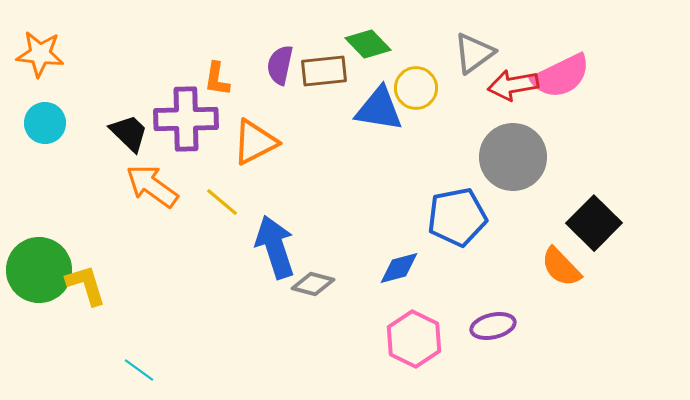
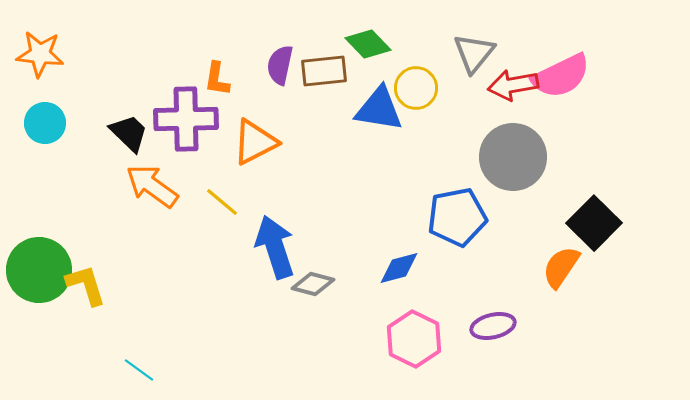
gray triangle: rotated 15 degrees counterclockwise
orange semicircle: rotated 78 degrees clockwise
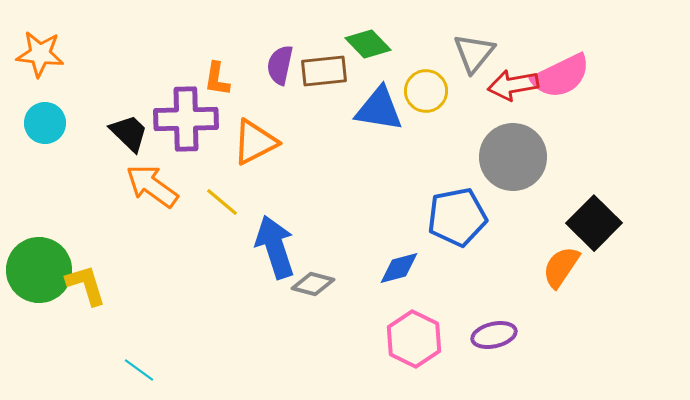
yellow circle: moved 10 px right, 3 px down
purple ellipse: moved 1 px right, 9 px down
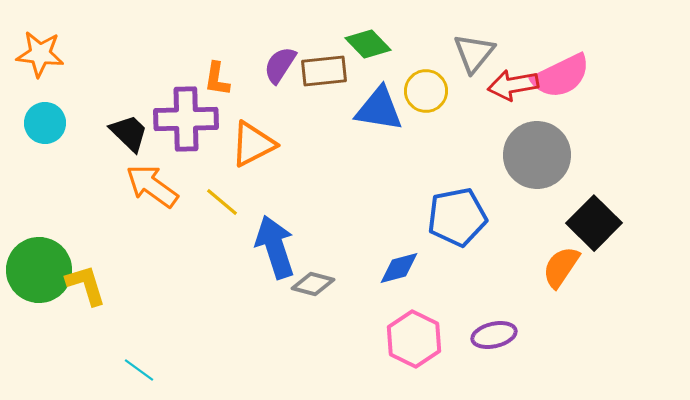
purple semicircle: rotated 21 degrees clockwise
orange triangle: moved 2 px left, 2 px down
gray circle: moved 24 px right, 2 px up
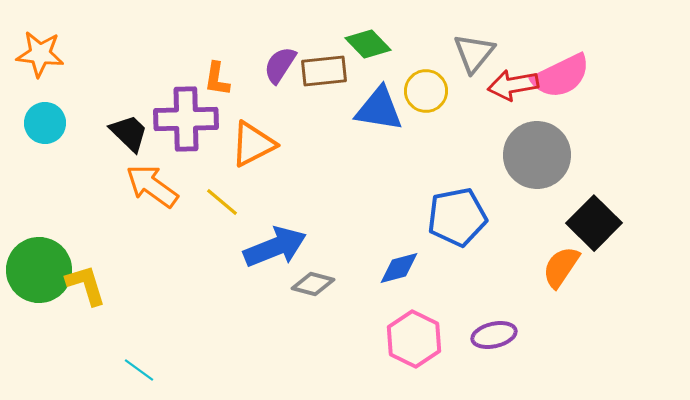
blue arrow: rotated 86 degrees clockwise
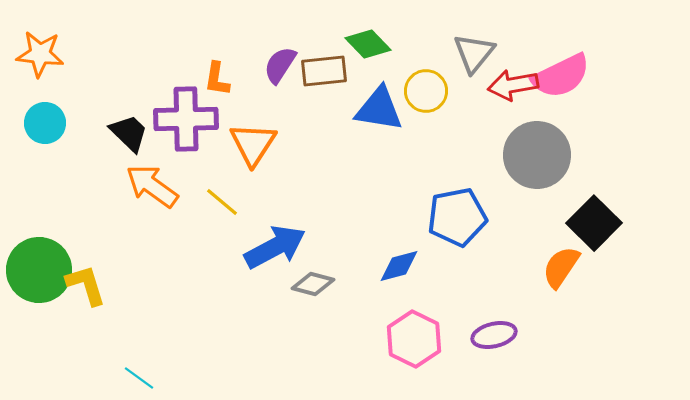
orange triangle: rotated 30 degrees counterclockwise
blue arrow: rotated 6 degrees counterclockwise
blue diamond: moved 2 px up
cyan line: moved 8 px down
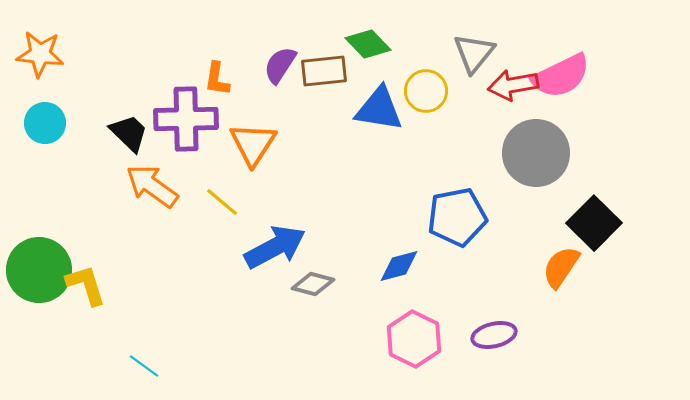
gray circle: moved 1 px left, 2 px up
cyan line: moved 5 px right, 12 px up
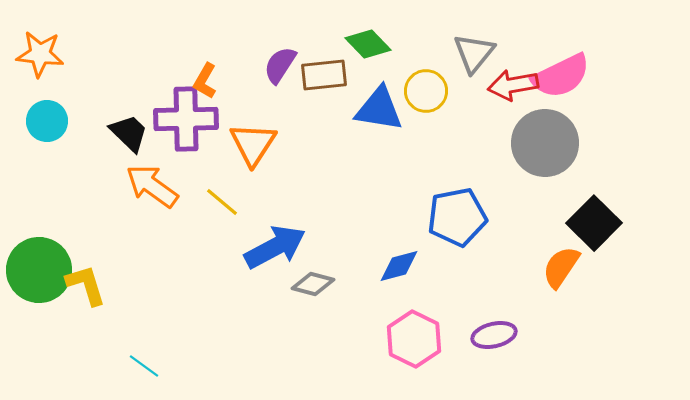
brown rectangle: moved 4 px down
orange L-shape: moved 12 px left, 2 px down; rotated 21 degrees clockwise
cyan circle: moved 2 px right, 2 px up
gray circle: moved 9 px right, 10 px up
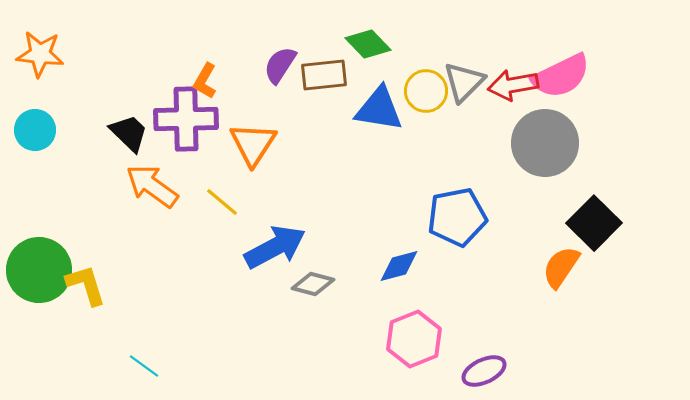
gray triangle: moved 10 px left, 29 px down; rotated 6 degrees clockwise
cyan circle: moved 12 px left, 9 px down
purple ellipse: moved 10 px left, 36 px down; rotated 12 degrees counterclockwise
pink hexagon: rotated 12 degrees clockwise
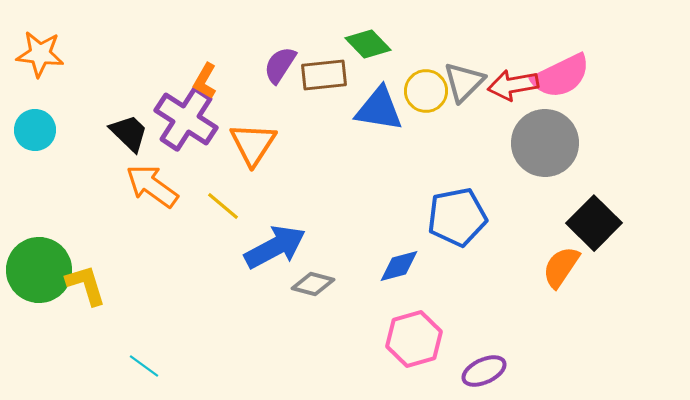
purple cross: rotated 34 degrees clockwise
yellow line: moved 1 px right, 4 px down
pink hexagon: rotated 6 degrees clockwise
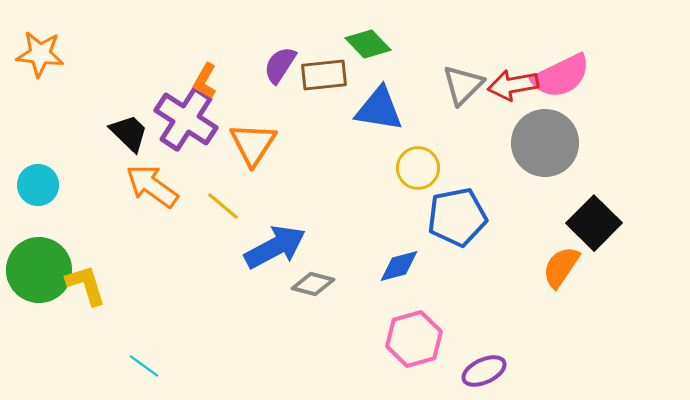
gray triangle: moved 1 px left, 3 px down
yellow circle: moved 8 px left, 77 px down
cyan circle: moved 3 px right, 55 px down
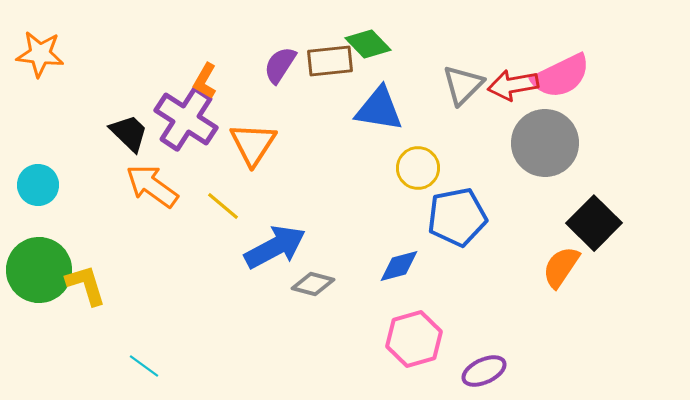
brown rectangle: moved 6 px right, 14 px up
